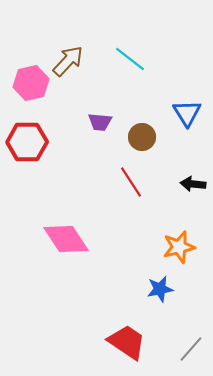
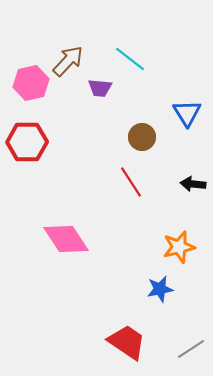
purple trapezoid: moved 34 px up
gray line: rotated 16 degrees clockwise
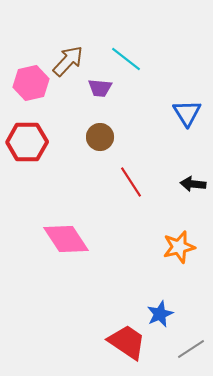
cyan line: moved 4 px left
brown circle: moved 42 px left
blue star: moved 25 px down; rotated 12 degrees counterclockwise
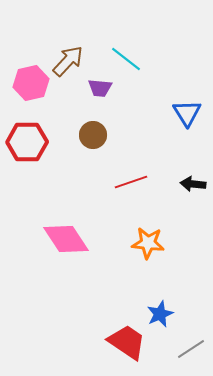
brown circle: moved 7 px left, 2 px up
red line: rotated 76 degrees counterclockwise
orange star: moved 31 px left, 4 px up; rotated 20 degrees clockwise
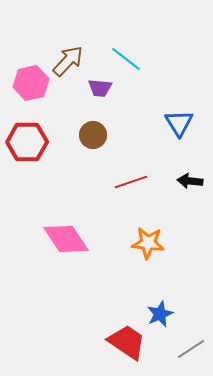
blue triangle: moved 8 px left, 10 px down
black arrow: moved 3 px left, 3 px up
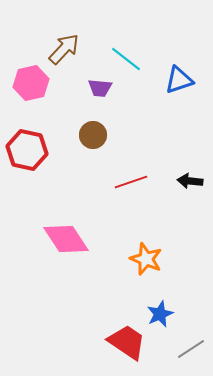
brown arrow: moved 4 px left, 12 px up
blue triangle: moved 43 px up; rotated 44 degrees clockwise
red hexagon: moved 8 px down; rotated 12 degrees clockwise
orange star: moved 2 px left, 16 px down; rotated 16 degrees clockwise
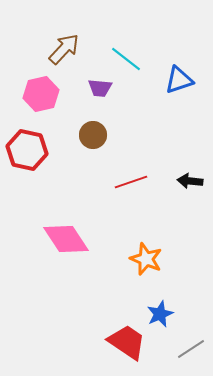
pink hexagon: moved 10 px right, 11 px down
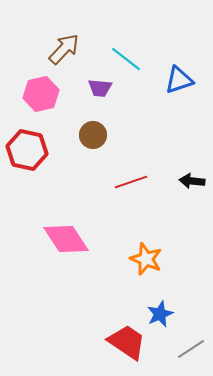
black arrow: moved 2 px right
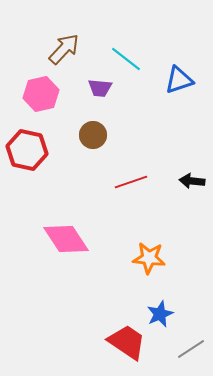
orange star: moved 3 px right, 1 px up; rotated 16 degrees counterclockwise
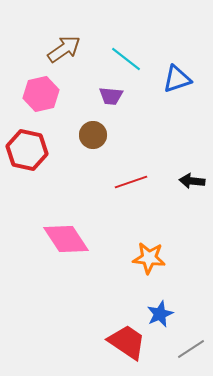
brown arrow: rotated 12 degrees clockwise
blue triangle: moved 2 px left, 1 px up
purple trapezoid: moved 11 px right, 8 px down
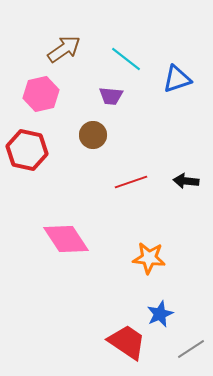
black arrow: moved 6 px left
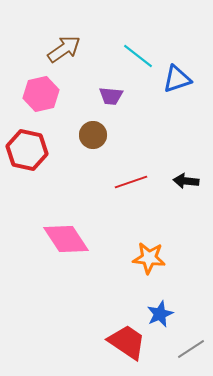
cyan line: moved 12 px right, 3 px up
